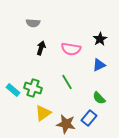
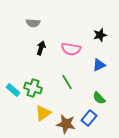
black star: moved 4 px up; rotated 16 degrees clockwise
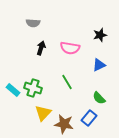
pink semicircle: moved 1 px left, 1 px up
yellow triangle: rotated 12 degrees counterclockwise
brown star: moved 2 px left
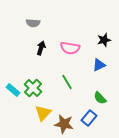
black star: moved 4 px right, 5 px down
green cross: rotated 24 degrees clockwise
green semicircle: moved 1 px right
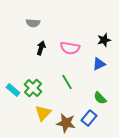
blue triangle: moved 1 px up
brown star: moved 2 px right, 1 px up
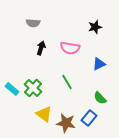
black star: moved 9 px left, 13 px up
cyan rectangle: moved 1 px left, 1 px up
yellow triangle: moved 1 px right, 1 px down; rotated 36 degrees counterclockwise
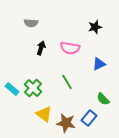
gray semicircle: moved 2 px left
green semicircle: moved 3 px right, 1 px down
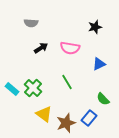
black arrow: rotated 40 degrees clockwise
brown star: rotated 30 degrees counterclockwise
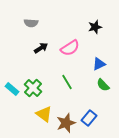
pink semicircle: rotated 42 degrees counterclockwise
green semicircle: moved 14 px up
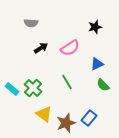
blue triangle: moved 2 px left
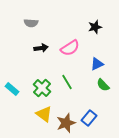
black arrow: rotated 24 degrees clockwise
green cross: moved 9 px right
